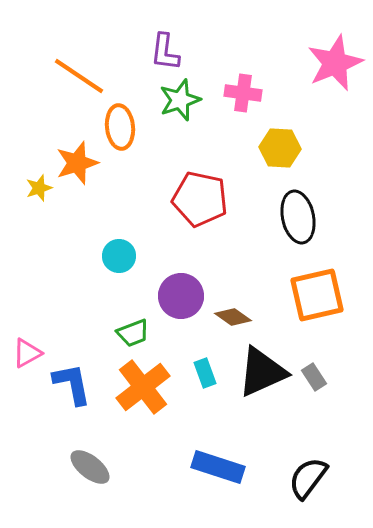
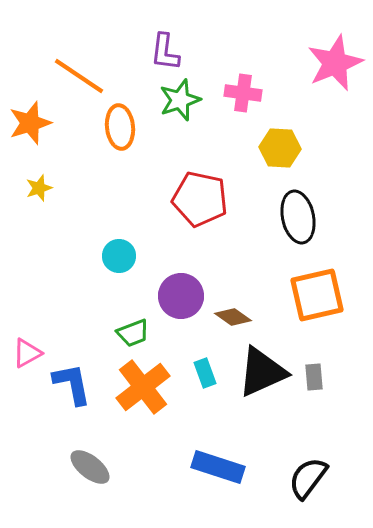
orange star: moved 47 px left, 40 px up
gray rectangle: rotated 28 degrees clockwise
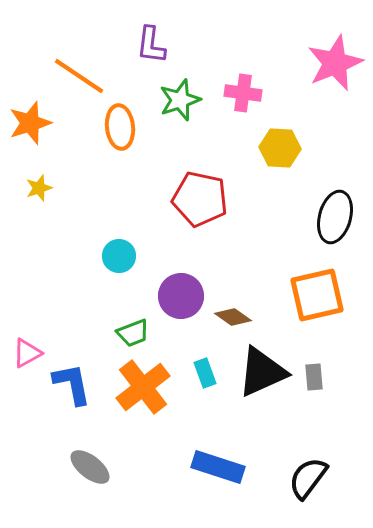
purple L-shape: moved 14 px left, 7 px up
black ellipse: moved 37 px right; rotated 27 degrees clockwise
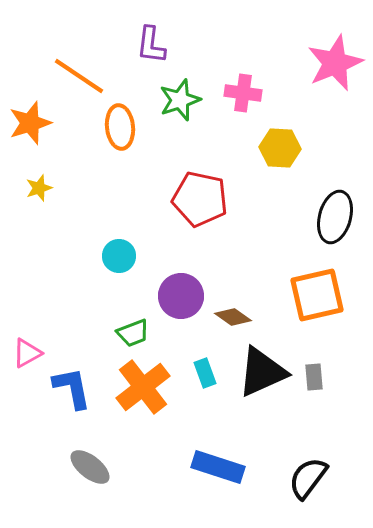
blue L-shape: moved 4 px down
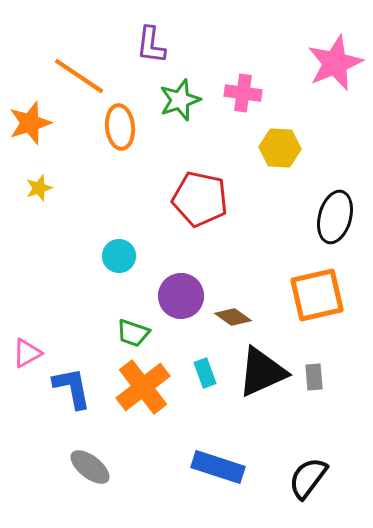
green trapezoid: rotated 40 degrees clockwise
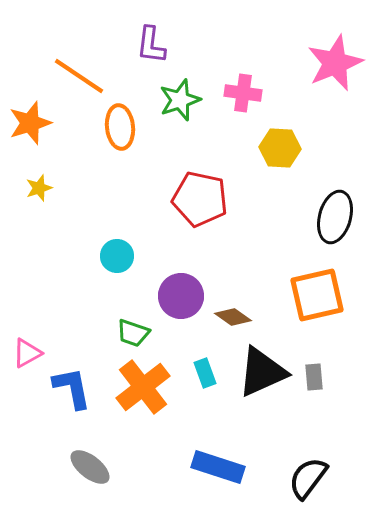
cyan circle: moved 2 px left
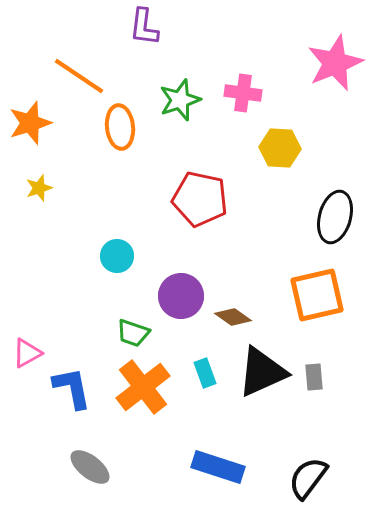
purple L-shape: moved 7 px left, 18 px up
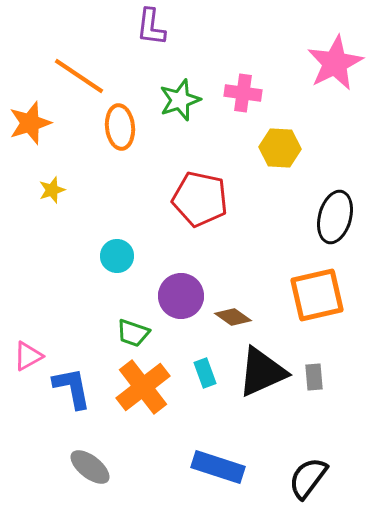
purple L-shape: moved 7 px right
pink star: rotated 4 degrees counterclockwise
yellow star: moved 13 px right, 2 px down
pink triangle: moved 1 px right, 3 px down
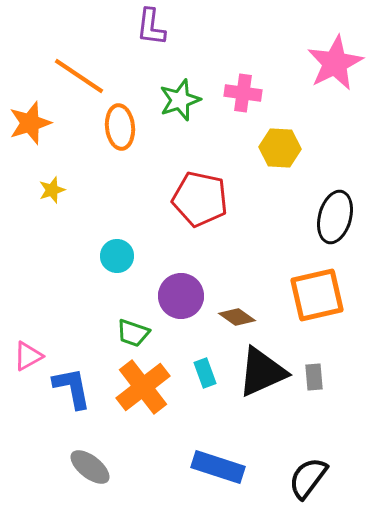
brown diamond: moved 4 px right
